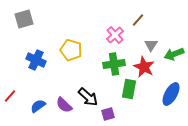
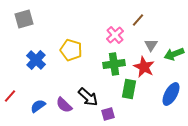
blue cross: rotated 18 degrees clockwise
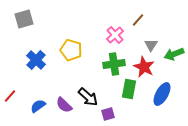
blue ellipse: moved 9 px left
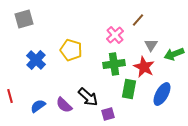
red line: rotated 56 degrees counterclockwise
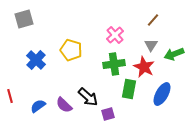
brown line: moved 15 px right
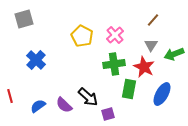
yellow pentagon: moved 11 px right, 14 px up; rotated 10 degrees clockwise
